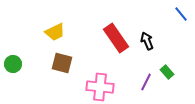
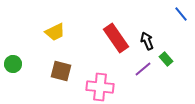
brown square: moved 1 px left, 8 px down
green rectangle: moved 1 px left, 13 px up
purple line: moved 3 px left, 13 px up; rotated 24 degrees clockwise
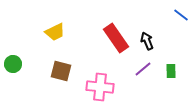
blue line: moved 1 px down; rotated 14 degrees counterclockwise
green rectangle: moved 5 px right, 12 px down; rotated 40 degrees clockwise
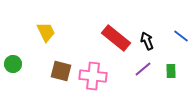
blue line: moved 21 px down
yellow trapezoid: moved 9 px left; rotated 90 degrees counterclockwise
red rectangle: rotated 16 degrees counterclockwise
pink cross: moved 7 px left, 11 px up
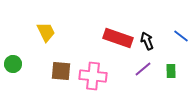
red rectangle: moved 2 px right; rotated 20 degrees counterclockwise
brown square: rotated 10 degrees counterclockwise
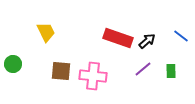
black arrow: rotated 72 degrees clockwise
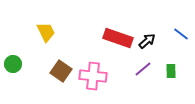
blue line: moved 2 px up
brown square: rotated 30 degrees clockwise
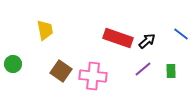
yellow trapezoid: moved 1 px left, 2 px up; rotated 15 degrees clockwise
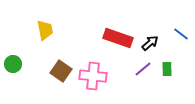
black arrow: moved 3 px right, 2 px down
green rectangle: moved 4 px left, 2 px up
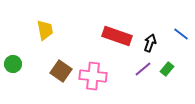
red rectangle: moved 1 px left, 2 px up
black arrow: rotated 30 degrees counterclockwise
green rectangle: rotated 40 degrees clockwise
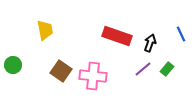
blue line: rotated 28 degrees clockwise
green circle: moved 1 px down
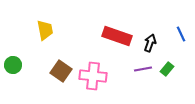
purple line: rotated 30 degrees clockwise
